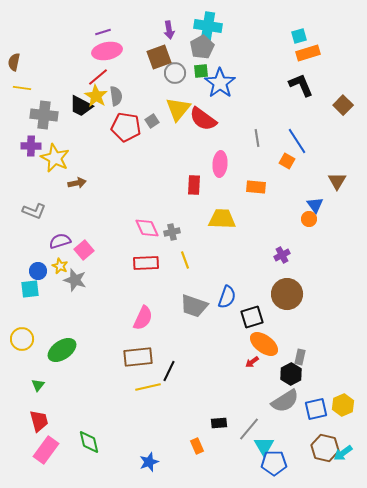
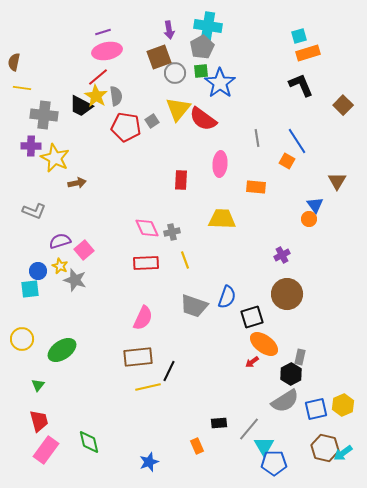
red rectangle at (194, 185): moved 13 px left, 5 px up
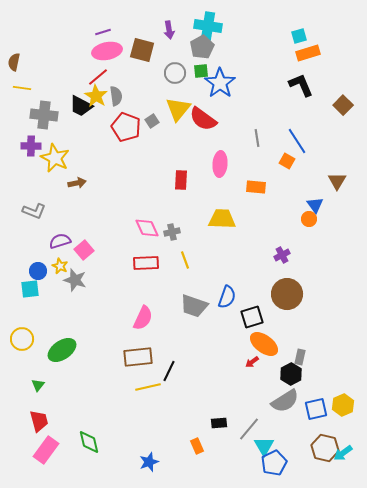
brown square at (159, 57): moved 17 px left, 7 px up; rotated 35 degrees clockwise
red pentagon at (126, 127): rotated 12 degrees clockwise
blue pentagon at (274, 463): rotated 25 degrees counterclockwise
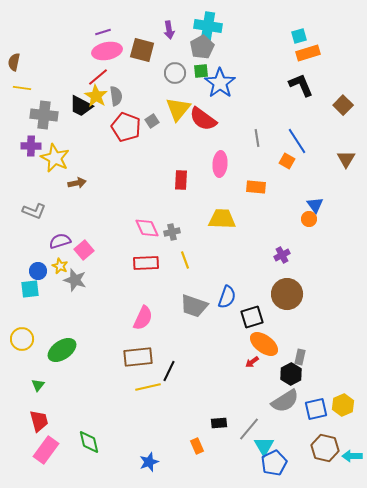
brown triangle at (337, 181): moved 9 px right, 22 px up
cyan arrow at (343, 453): moved 9 px right, 3 px down; rotated 36 degrees clockwise
